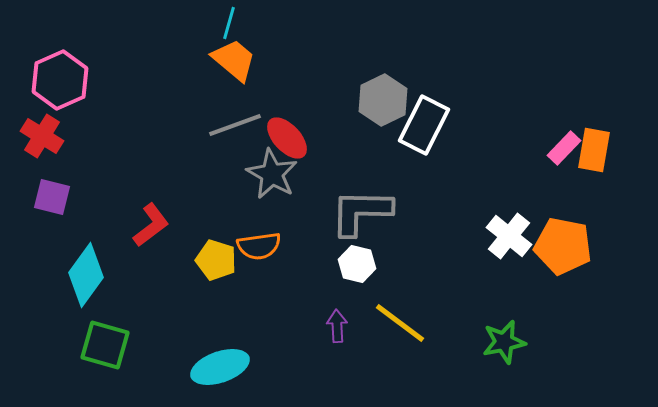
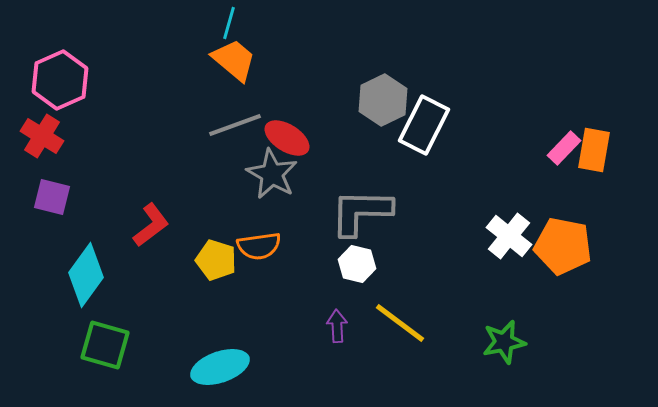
red ellipse: rotated 15 degrees counterclockwise
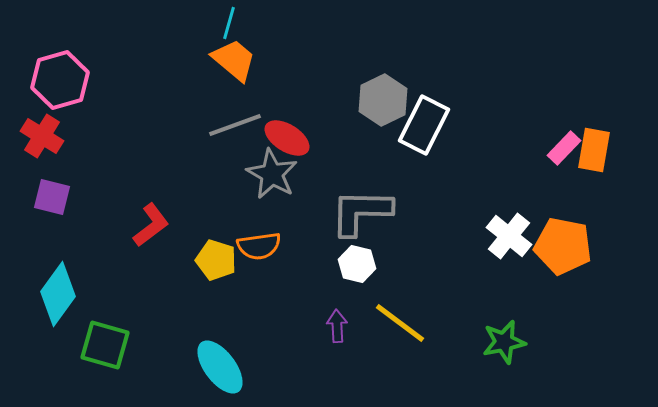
pink hexagon: rotated 8 degrees clockwise
cyan diamond: moved 28 px left, 19 px down
cyan ellipse: rotated 72 degrees clockwise
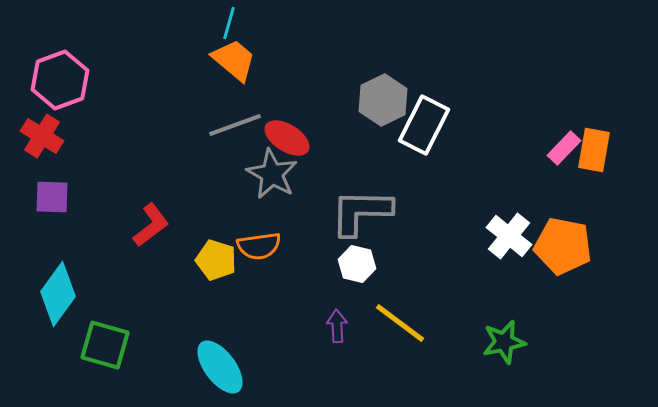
pink hexagon: rotated 4 degrees counterclockwise
purple square: rotated 12 degrees counterclockwise
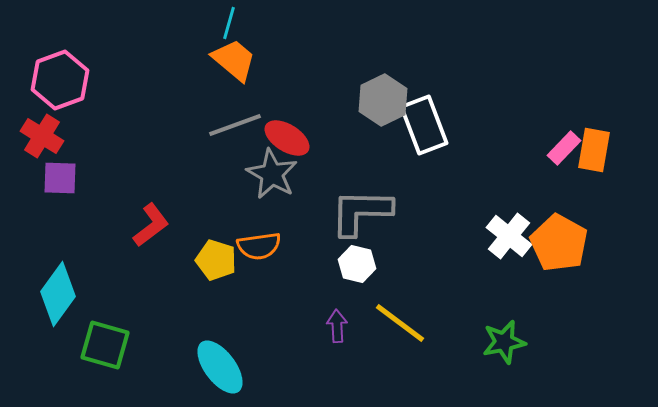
white rectangle: rotated 48 degrees counterclockwise
purple square: moved 8 px right, 19 px up
orange pentagon: moved 4 px left, 3 px up; rotated 18 degrees clockwise
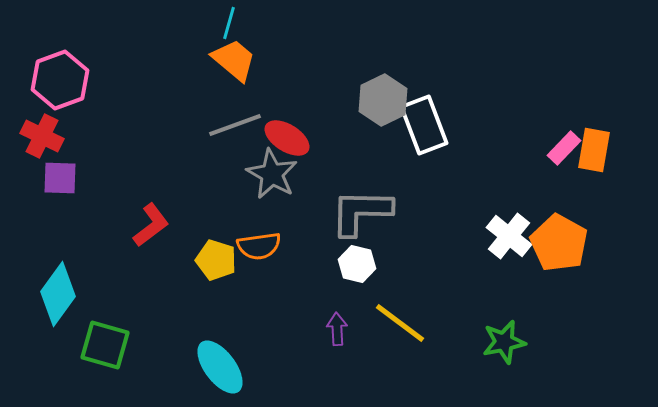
red cross: rotated 6 degrees counterclockwise
purple arrow: moved 3 px down
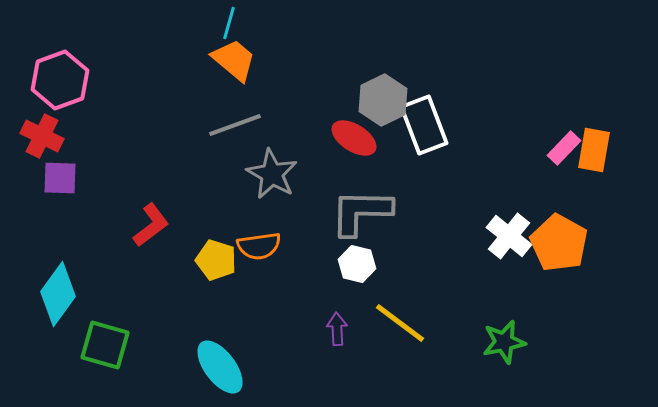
red ellipse: moved 67 px right
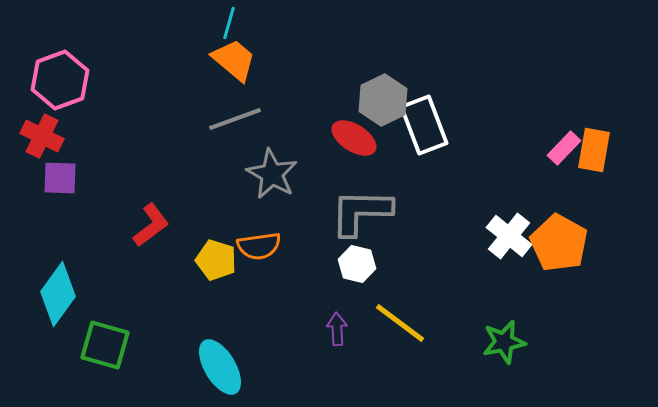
gray line: moved 6 px up
cyan ellipse: rotated 6 degrees clockwise
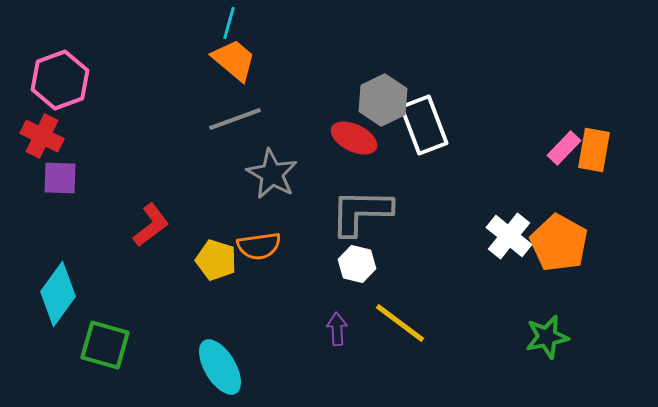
red ellipse: rotated 6 degrees counterclockwise
green star: moved 43 px right, 5 px up
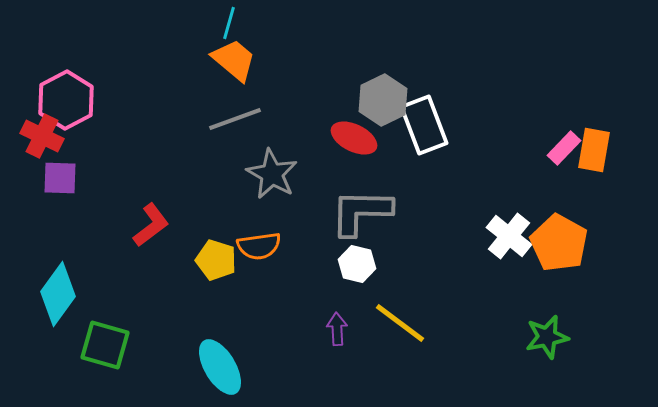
pink hexagon: moved 6 px right, 20 px down; rotated 8 degrees counterclockwise
